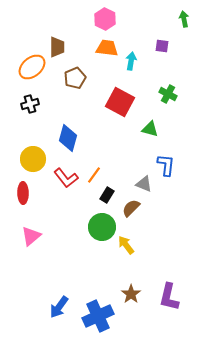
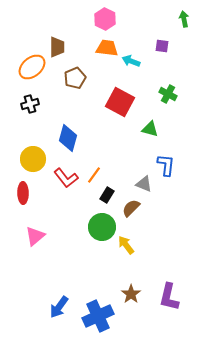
cyan arrow: rotated 78 degrees counterclockwise
pink triangle: moved 4 px right
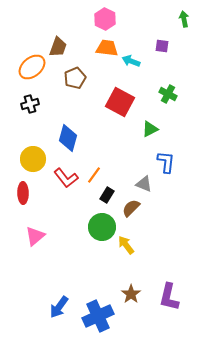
brown trapezoid: moved 1 px right; rotated 20 degrees clockwise
green triangle: rotated 42 degrees counterclockwise
blue L-shape: moved 3 px up
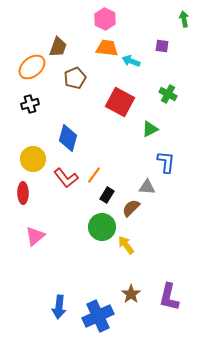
gray triangle: moved 3 px right, 3 px down; rotated 18 degrees counterclockwise
blue arrow: rotated 30 degrees counterclockwise
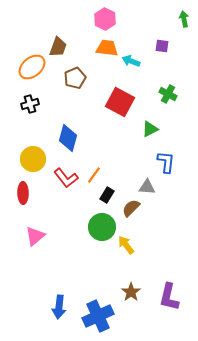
brown star: moved 2 px up
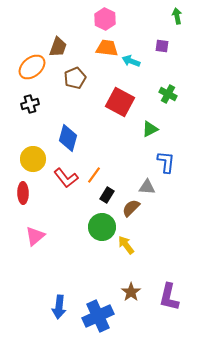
green arrow: moved 7 px left, 3 px up
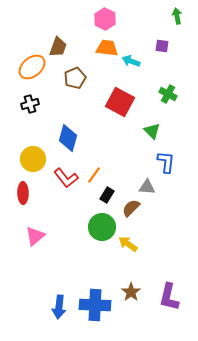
green triangle: moved 2 px right, 2 px down; rotated 48 degrees counterclockwise
yellow arrow: moved 2 px right, 1 px up; rotated 18 degrees counterclockwise
blue cross: moved 3 px left, 11 px up; rotated 28 degrees clockwise
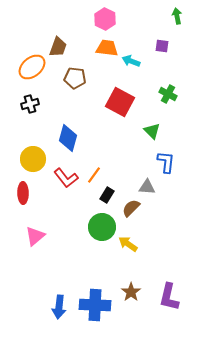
brown pentagon: rotated 30 degrees clockwise
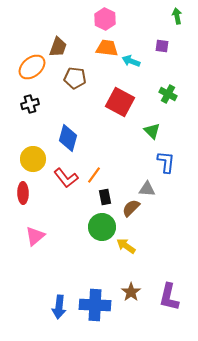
gray triangle: moved 2 px down
black rectangle: moved 2 px left, 2 px down; rotated 42 degrees counterclockwise
yellow arrow: moved 2 px left, 2 px down
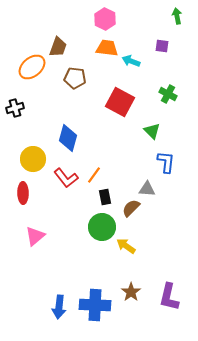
black cross: moved 15 px left, 4 px down
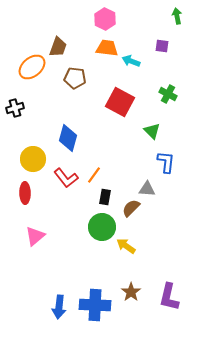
red ellipse: moved 2 px right
black rectangle: rotated 21 degrees clockwise
